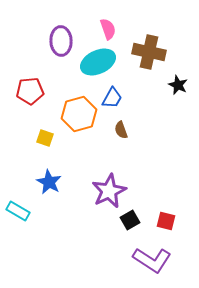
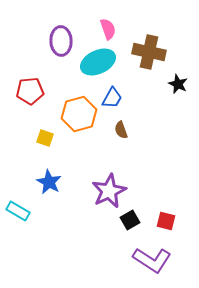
black star: moved 1 px up
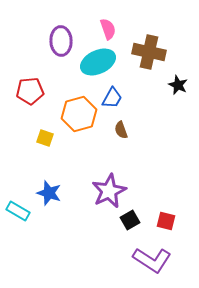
black star: moved 1 px down
blue star: moved 11 px down; rotated 10 degrees counterclockwise
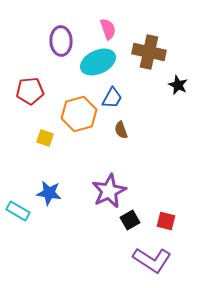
blue star: rotated 10 degrees counterclockwise
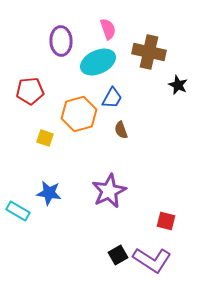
black square: moved 12 px left, 35 px down
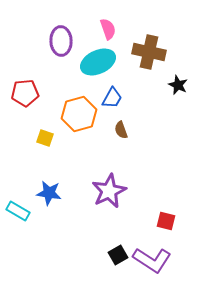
red pentagon: moved 5 px left, 2 px down
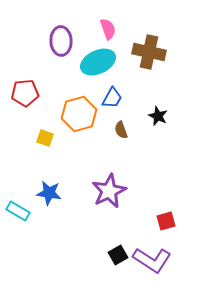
black star: moved 20 px left, 31 px down
red square: rotated 30 degrees counterclockwise
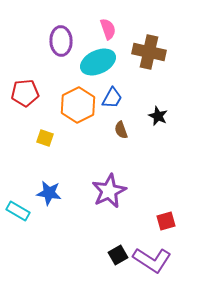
orange hexagon: moved 1 px left, 9 px up; rotated 12 degrees counterclockwise
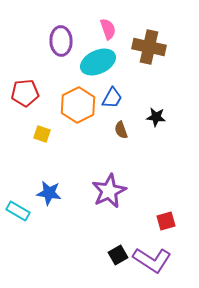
brown cross: moved 5 px up
black star: moved 2 px left, 1 px down; rotated 18 degrees counterclockwise
yellow square: moved 3 px left, 4 px up
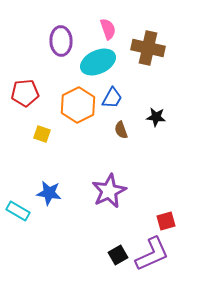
brown cross: moved 1 px left, 1 px down
purple L-shape: moved 6 px up; rotated 57 degrees counterclockwise
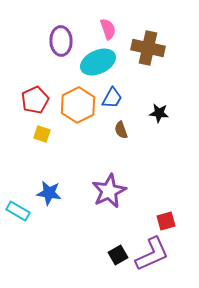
red pentagon: moved 10 px right, 7 px down; rotated 20 degrees counterclockwise
black star: moved 3 px right, 4 px up
